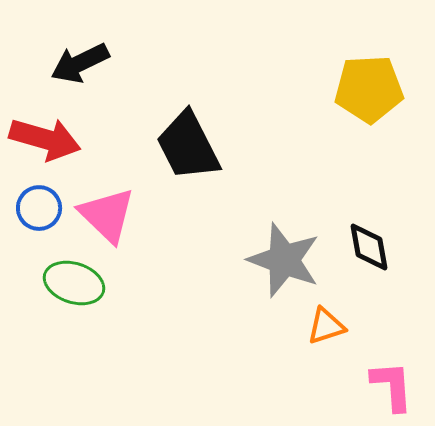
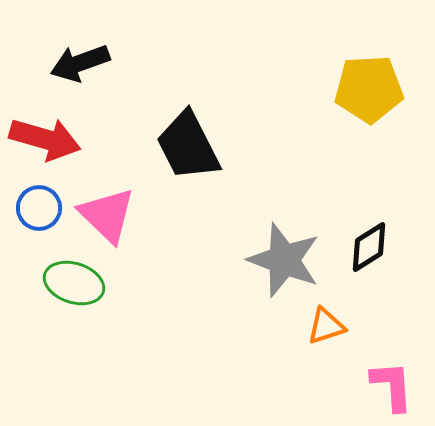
black arrow: rotated 6 degrees clockwise
black diamond: rotated 68 degrees clockwise
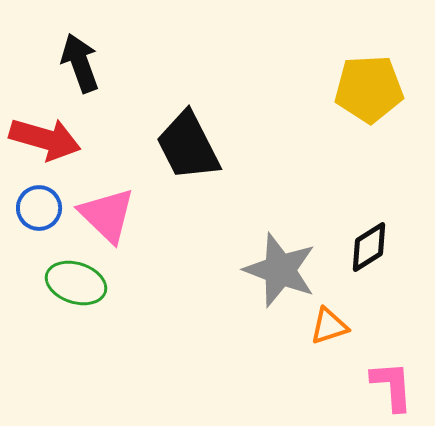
black arrow: rotated 90 degrees clockwise
gray star: moved 4 px left, 10 px down
green ellipse: moved 2 px right
orange triangle: moved 3 px right
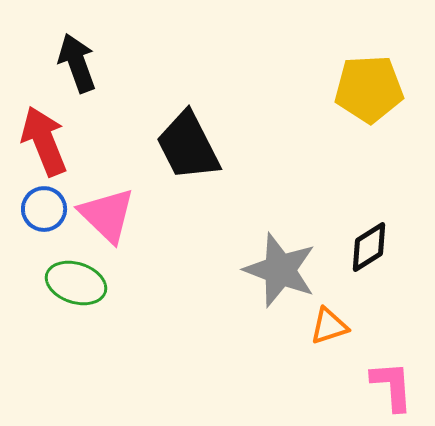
black arrow: moved 3 px left
red arrow: moved 1 px left, 2 px down; rotated 128 degrees counterclockwise
blue circle: moved 5 px right, 1 px down
